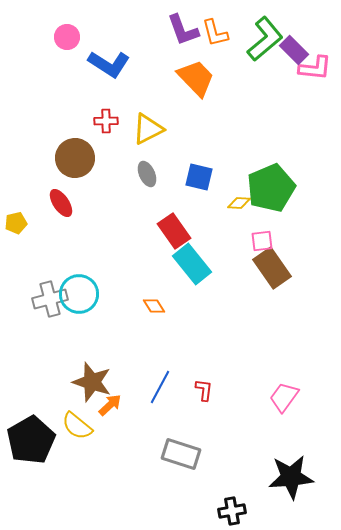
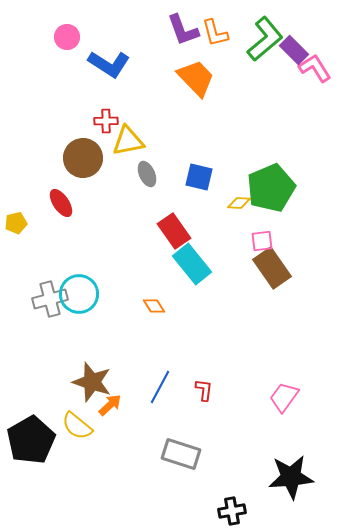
pink L-shape: rotated 128 degrees counterclockwise
yellow triangle: moved 20 px left, 12 px down; rotated 16 degrees clockwise
brown circle: moved 8 px right
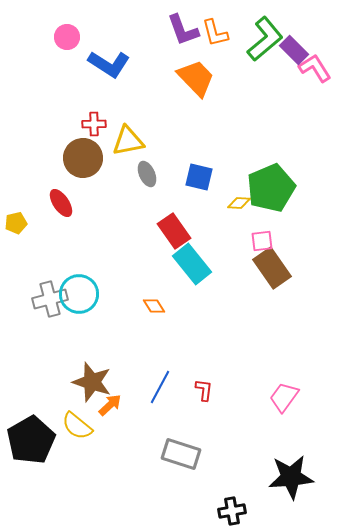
red cross: moved 12 px left, 3 px down
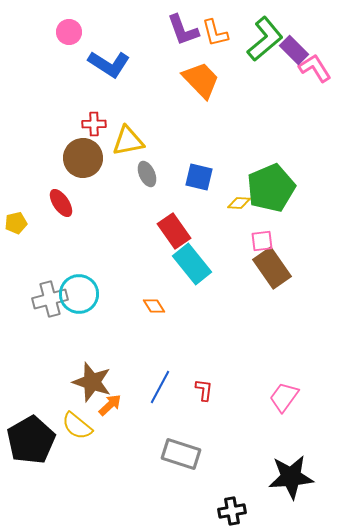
pink circle: moved 2 px right, 5 px up
orange trapezoid: moved 5 px right, 2 px down
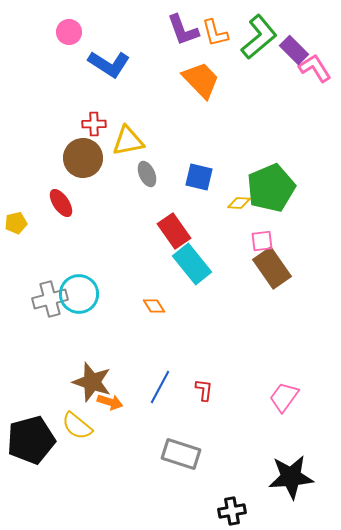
green L-shape: moved 6 px left, 2 px up
orange arrow: moved 3 px up; rotated 60 degrees clockwise
black pentagon: rotated 15 degrees clockwise
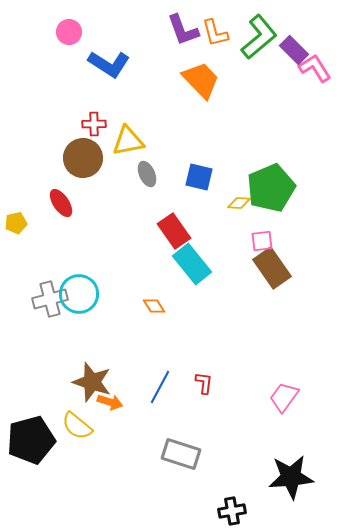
red L-shape: moved 7 px up
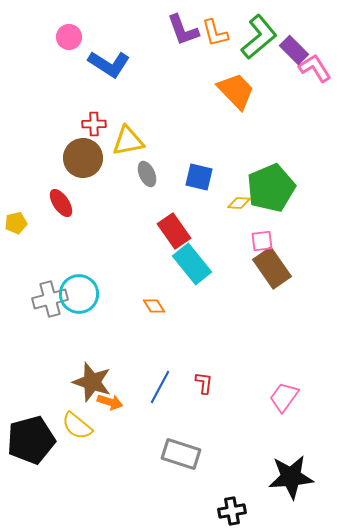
pink circle: moved 5 px down
orange trapezoid: moved 35 px right, 11 px down
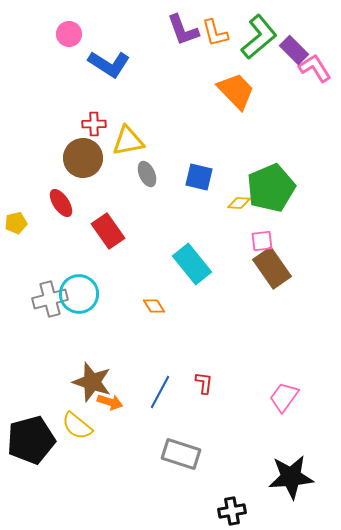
pink circle: moved 3 px up
red rectangle: moved 66 px left
blue line: moved 5 px down
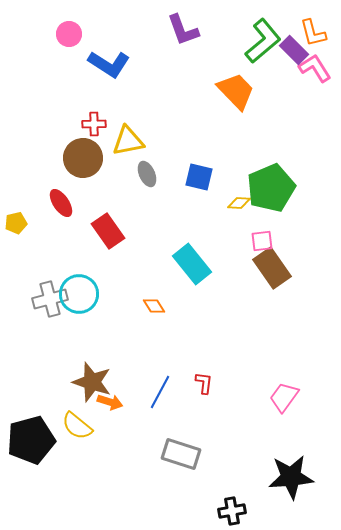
orange L-shape: moved 98 px right
green L-shape: moved 4 px right, 4 px down
